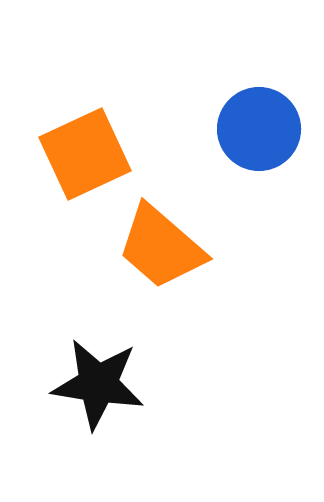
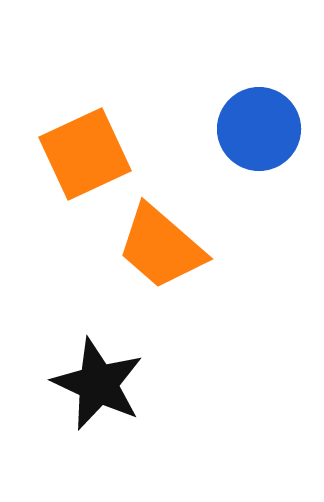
black star: rotated 16 degrees clockwise
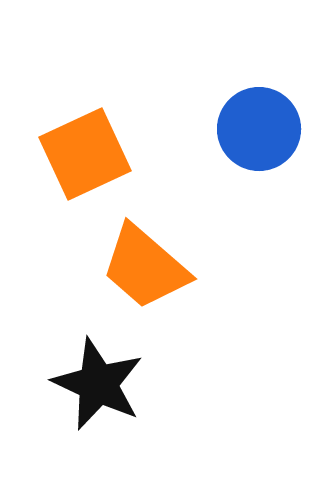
orange trapezoid: moved 16 px left, 20 px down
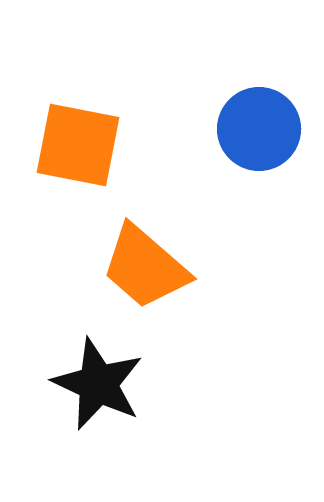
orange square: moved 7 px left, 9 px up; rotated 36 degrees clockwise
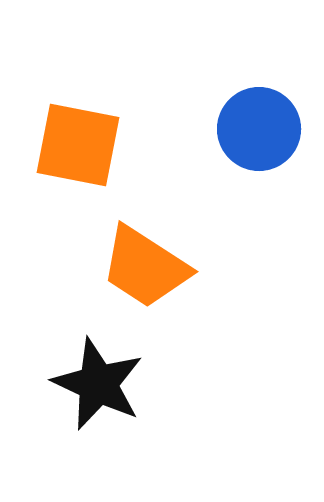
orange trapezoid: rotated 8 degrees counterclockwise
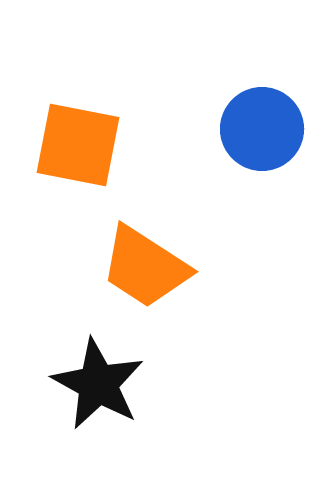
blue circle: moved 3 px right
black star: rotated 4 degrees clockwise
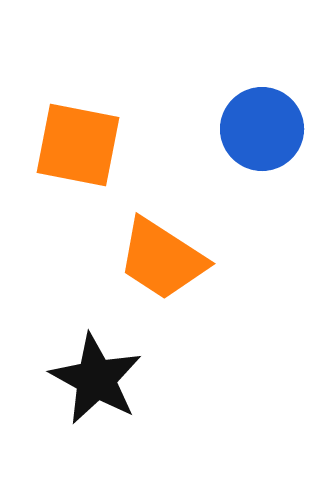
orange trapezoid: moved 17 px right, 8 px up
black star: moved 2 px left, 5 px up
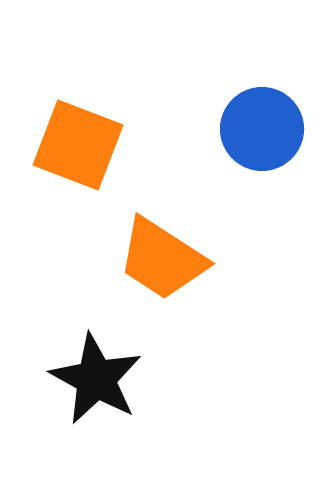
orange square: rotated 10 degrees clockwise
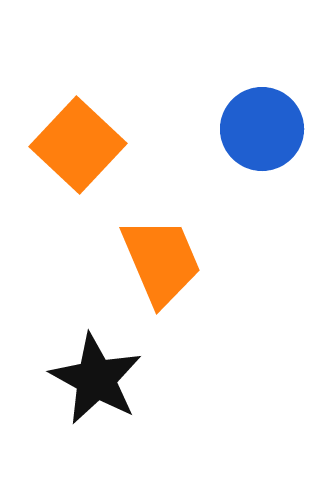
orange square: rotated 22 degrees clockwise
orange trapezoid: moved 1 px left, 2 px down; rotated 146 degrees counterclockwise
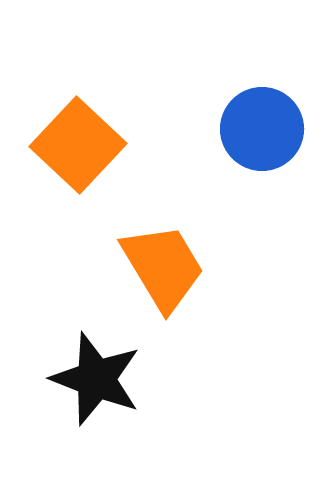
orange trapezoid: moved 2 px right, 6 px down; rotated 8 degrees counterclockwise
black star: rotated 8 degrees counterclockwise
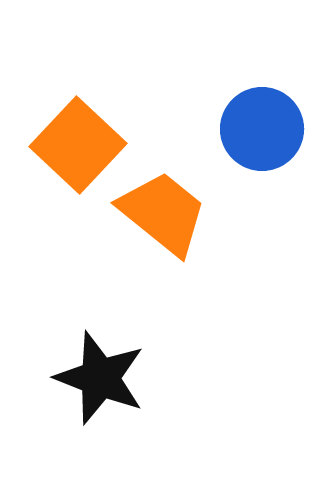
orange trapezoid: moved 54 px up; rotated 20 degrees counterclockwise
black star: moved 4 px right, 1 px up
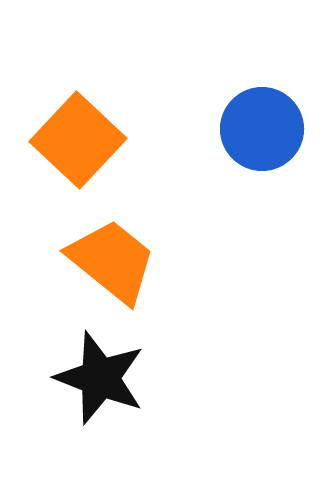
orange square: moved 5 px up
orange trapezoid: moved 51 px left, 48 px down
